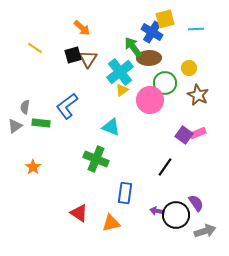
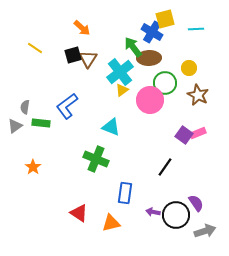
purple arrow: moved 4 px left, 1 px down
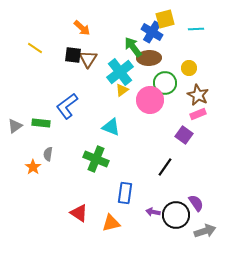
black square: rotated 24 degrees clockwise
gray semicircle: moved 23 px right, 47 px down
pink rectangle: moved 19 px up
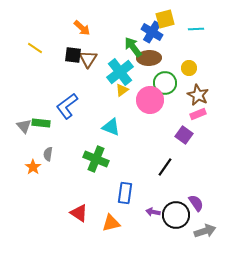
gray triangle: moved 9 px right; rotated 35 degrees counterclockwise
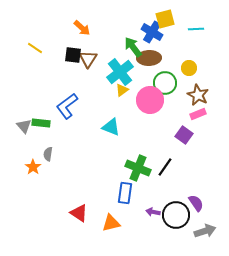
green cross: moved 42 px right, 9 px down
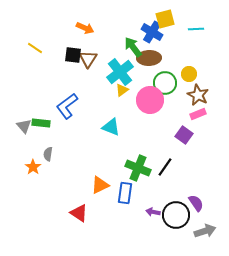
orange arrow: moved 3 px right; rotated 18 degrees counterclockwise
yellow circle: moved 6 px down
orange triangle: moved 11 px left, 38 px up; rotated 12 degrees counterclockwise
